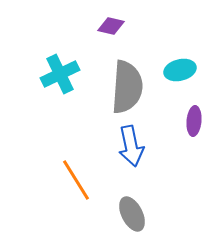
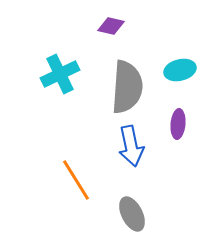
purple ellipse: moved 16 px left, 3 px down
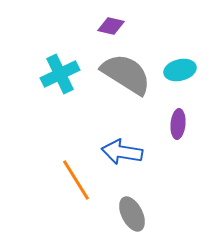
gray semicircle: moved 1 px left, 13 px up; rotated 62 degrees counterclockwise
blue arrow: moved 9 px left, 6 px down; rotated 111 degrees clockwise
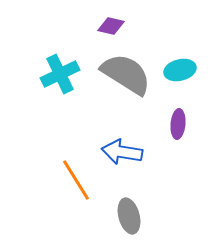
gray ellipse: moved 3 px left, 2 px down; rotated 12 degrees clockwise
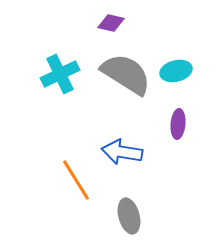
purple diamond: moved 3 px up
cyan ellipse: moved 4 px left, 1 px down
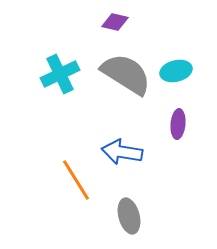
purple diamond: moved 4 px right, 1 px up
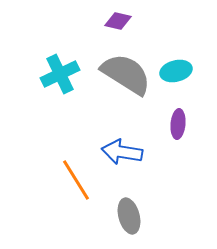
purple diamond: moved 3 px right, 1 px up
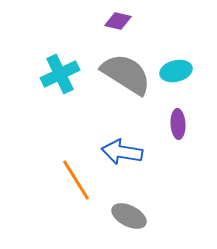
purple ellipse: rotated 8 degrees counterclockwise
gray ellipse: rotated 48 degrees counterclockwise
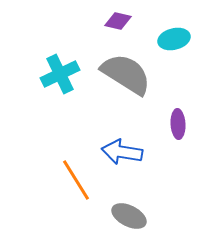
cyan ellipse: moved 2 px left, 32 px up
